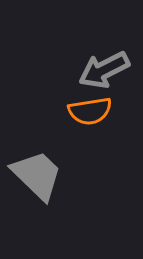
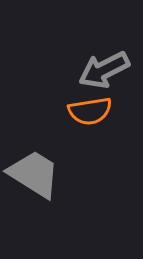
gray trapezoid: moved 3 px left, 1 px up; rotated 12 degrees counterclockwise
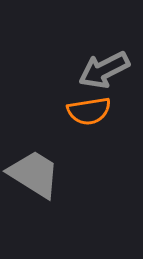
orange semicircle: moved 1 px left
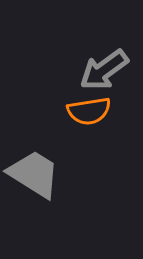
gray arrow: rotated 9 degrees counterclockwise
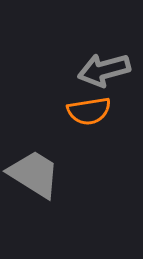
gray arrow: rotated 21 degrees clockwise
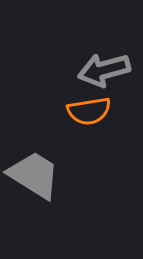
gray trapezoid: moved 1 px down
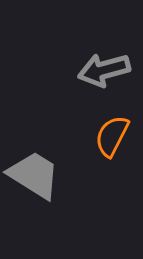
orange semicircle: moved 23 px right, 25 px down; rotated 126 degrees clockwise
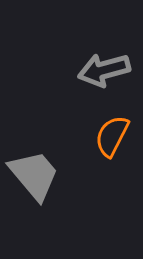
gray trapezoid: rotated 18 degrees clockwise
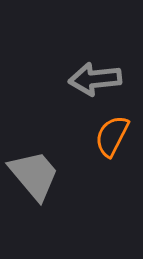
gray arrow: moved 9 px left, 9 px down; rotated 9 degrees clockwise
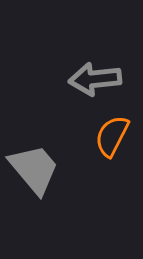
gray trapezoid: moved 6 px up
